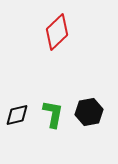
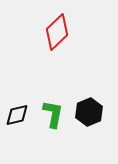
black hexagon: rotated 12 degrees counterclockwise
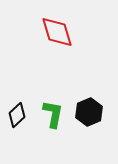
red diamond: rotated 63 degrees counterclockwise
black diamond: rotated 30 degrees counterclockwise
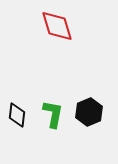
red diamond: moved 6 px up
black diamond: rotated 40 degrees counterclockwise
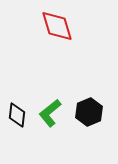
green L-shape: moved 3 px left, 1 px up; rotated 140 degrees counterclockwise
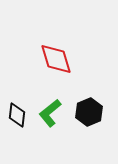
red diamond: moved 1 px left, 33 px down
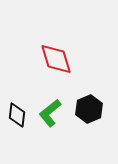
black hexagon: moved 3 px up
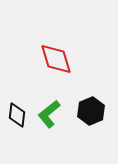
black hexagon: moved 2 px right, 2 px down
green L-shape: moved 1 px left, 1 px down
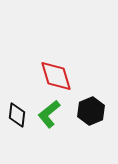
red diamond: moved 17 px down
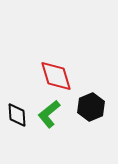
black hexagon: moved 4 px up
black diamond: rotated 10 degrees counterclockwise
